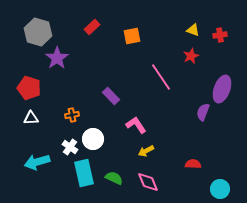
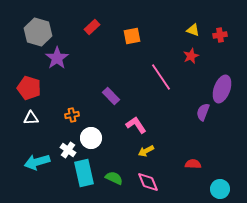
white circle: moved 2 px left, 1 px up
white cross: moved 2 px left, 3 px down
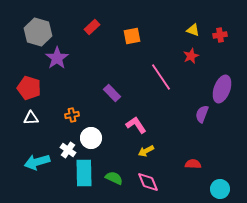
purple rectangle: moved 1 px right, 3 px up
purple semicircle: moved 1 px left, 2 px down
cyan rectangle: rotated 12 degrees clockwise
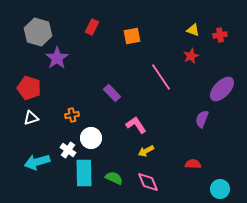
red rectangle: rotated 21 degrees counterclockwise
purple ellipse: rotated 24 degrees clockwise
purple semicircle: moved 5 px down
white triangle: rotated 14 degrees counterclockwise
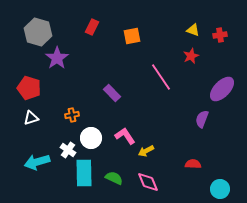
pink L-shape: moved 11 px left, 11 px down
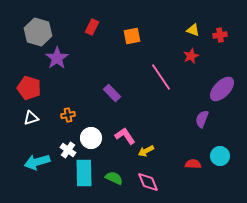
orange cross: moved 4 px left
cyan circle: moved 33 px up
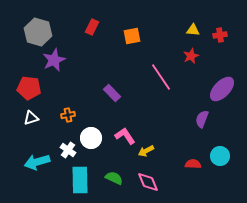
yellow triangle: rotated 16 degrees counterclockwise
purple star: moved 3 px left, 2 px down; rotated 10 degrees clockwise
red pentagon: rotated 10 degrees counterclockwise
cyan rectangle: moved 4 px left, 7 px down
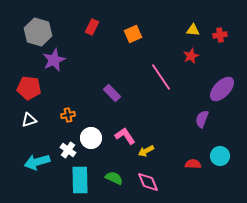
orange square: moved 1 px right, 2 px up; rotated 12 degrees counterclockwise
white triangle: moved 2 px left, 2 px down
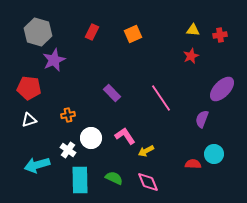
red rectangle: moved 5 px down
pink line: moved 21 px down
cyan circle: moved 6 px left, 2 px up
cyan arrow: moved 3 px down
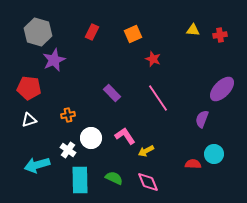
red star: moved 38 px left, 3 px down; rotated 28 degrees counterclockwise
pink line: moved 3 px left
